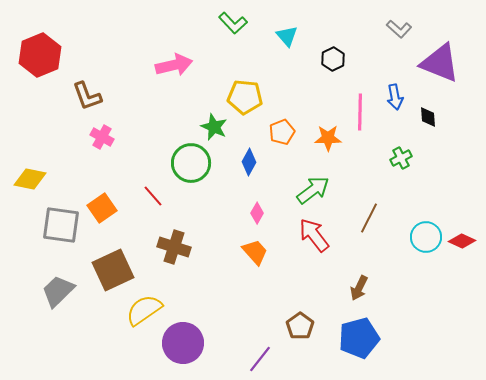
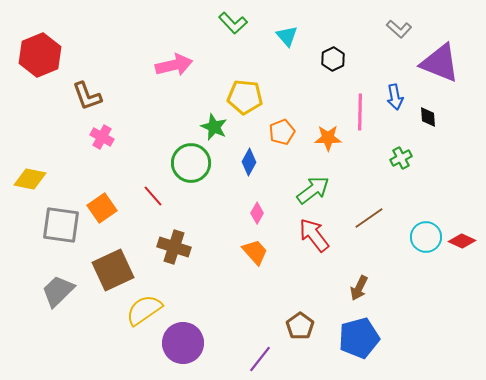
brown line: rotated 28 degrees clockwise
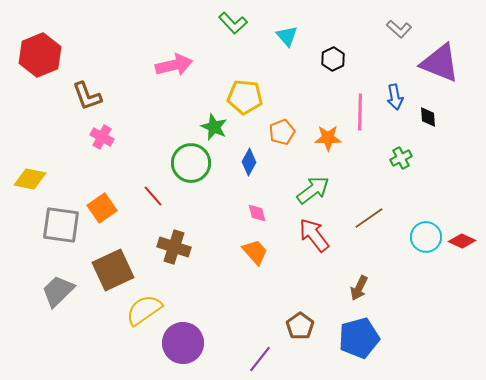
pink diamond: rotated 45 degrees counterclockwise
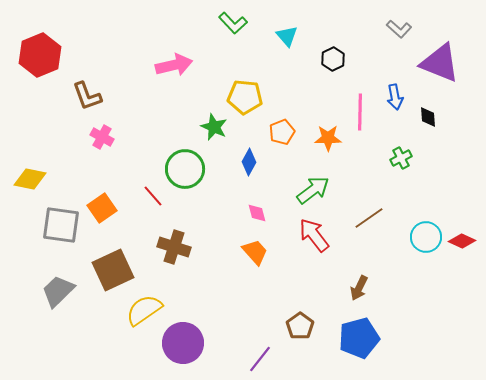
green circle: moved 6 px left, 6 px down
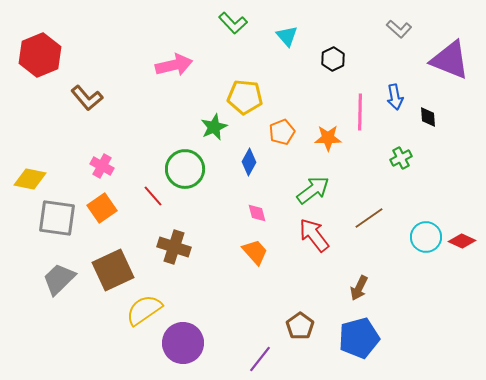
purple triangle: moved 10 px right, 3 px up
brown L-shape: moved 2 px down; rotated 20 degrees counterclockwise
green star: rotated 24 degrees clockwise
pink cross: moved 29 px down
gray square: moved 4 px left, 7 px up
gray trapezoid: moved 1 px right, 12 px up
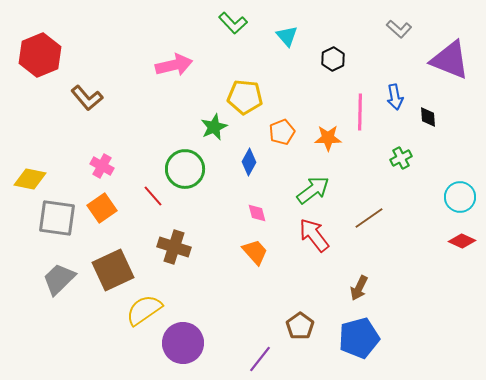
cyan circle: moved 34 px right, 40 px up
